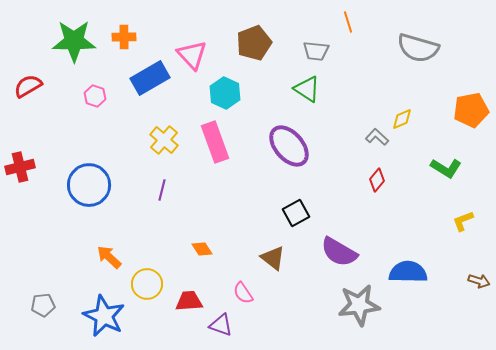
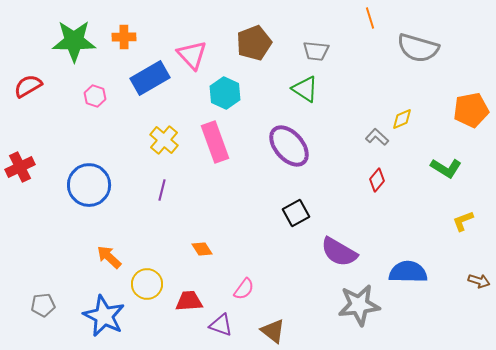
orange line: moved 22 px right, 4 px up
green triangle: moved 2 px left
red cross: rotated 12 degrees counterclockwise
brown triangle: moved 73 px down
pink semicircle: moved 1 px right, 4 px up; rotated 110 degrees counterclockwise
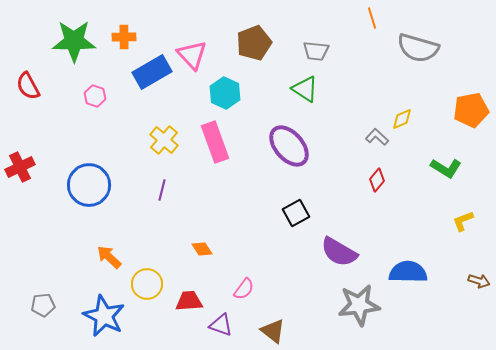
orange line: moved 2 px right
blue rectangle: moved 2 px right, 6 px up
red semicircle: rotated 88 degrees counterclockwise
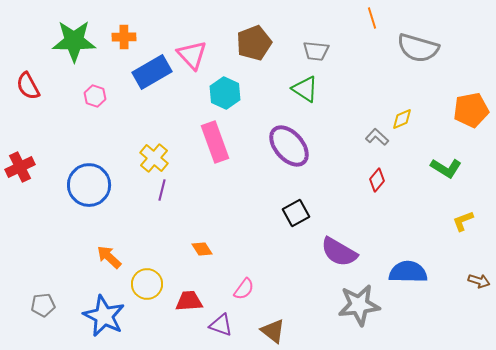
yellow cross: moved 10 px left, 18 px down
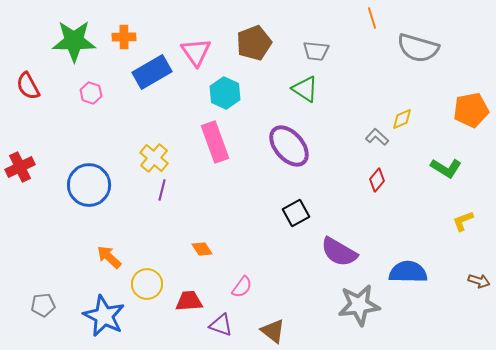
pink triangle: moved 4 px right, 3 px up; rotated 8 degrees clockwise
pink hexagon: moved 4 px left, 3 px up
pink semicircle: moved 2 px left, 2 px up
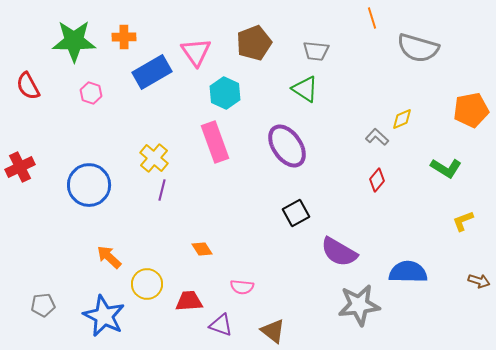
purple ellipse: moved 2 px left; rotated 6 degrees clockwise
pink semicircle: rotated 60 degrees clockwise
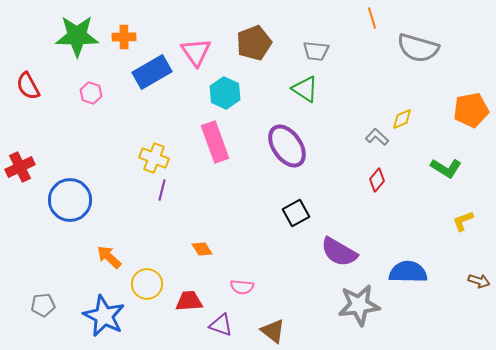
green star: moved 3 px right, 5 px up
yellow cross: rotated 20 degrees counterclockwise
blue circle: moved 19 px left, 15 px down
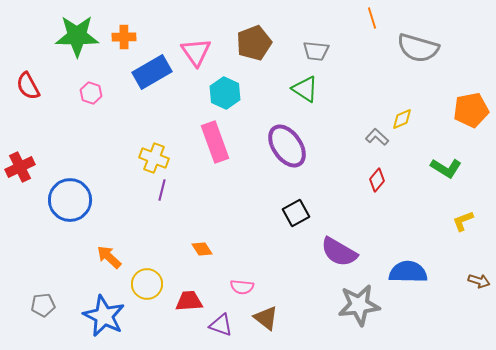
brown triangle: moved 7 px left, 13 px up
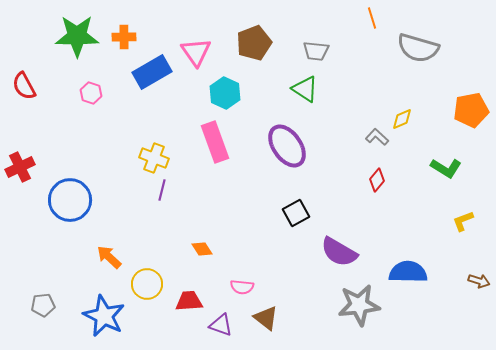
red semicircle: moved 4 px left
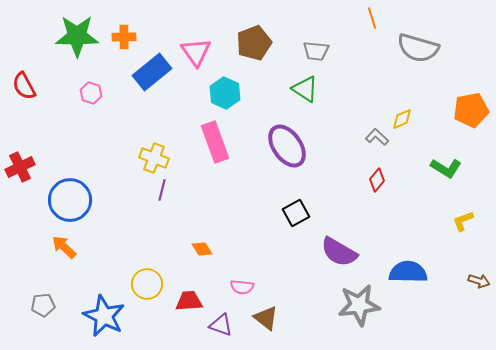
blue rectangle: rotated 9 degrees counterclockwise
orange arrow: moved 45 px left, 10 px up
